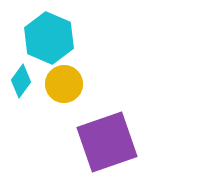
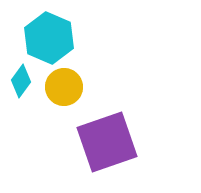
yellow circle: moved 3 px down
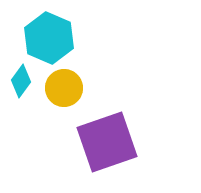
yellow circle: moved 1 px down
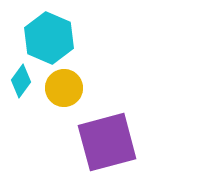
purple square: rotated 4 degrees clockwise
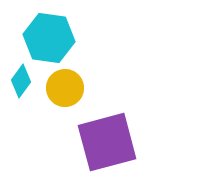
cyan hexagon: rotated 15 degrees counterclockwise
yellow circle: moved 1 px right
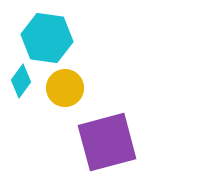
cyan hexagon: moved 2 px left
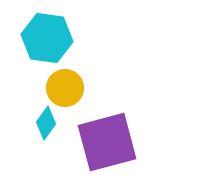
cyan diamond: moved 25 px right, 42 px down
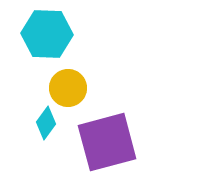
cyan hexagon: moved 4 px up; rotated 6 degrees counterclockwise
yellow circle: moved 3 px right
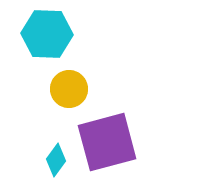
yellow circle: moved 1 px right, 1 px down
cyan diamond: moved 10 px right, 37 px down
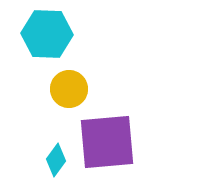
purple square: rotated 10 degrees clockwise
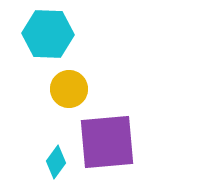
cyan hexagon: moved 1 px right
cyan diamond: moved 2 px down
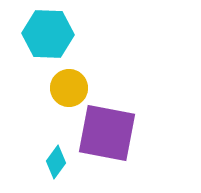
yellow circle: moved 1 px up
purple square: moved 9 px up; rotated 16 degrees clockwise
